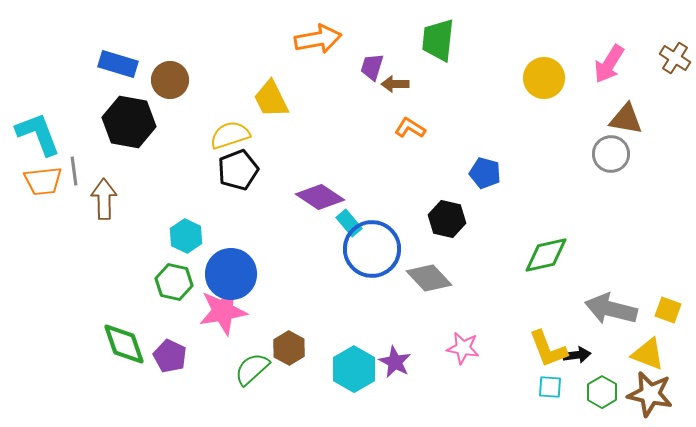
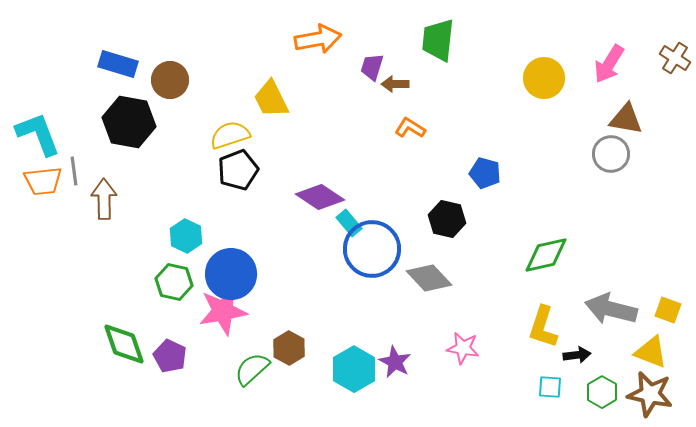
yellow L-shape at (548, 349): moved 5 px left, 22 px up; rotated 39 degrees clockwise
yellow triangle at (648, 354): moved 3 px right, 2 px up
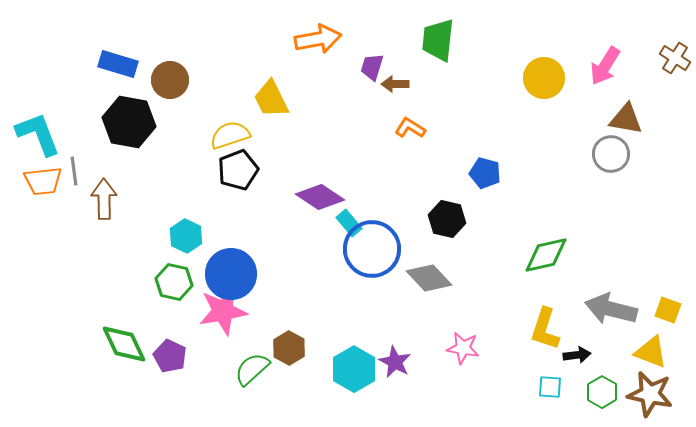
pink arrow at (609, 64): moved 4 px left, 2 px down
yellow L-shape at (543, 327): moved 2 px right, 2 px down
green diamond at (124, 344): rotated 6 degrees counterclockwise
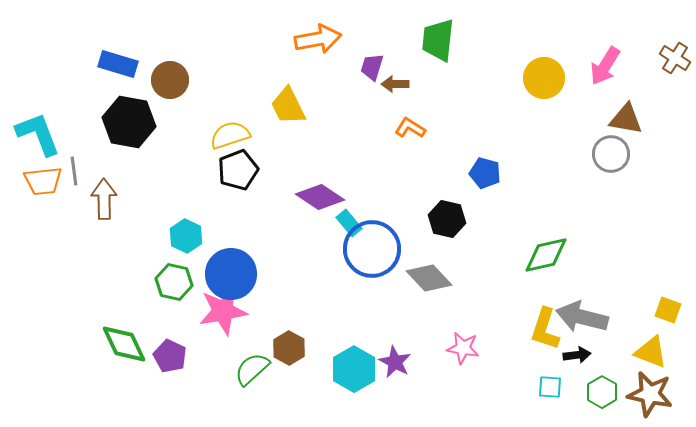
yellow trapezoid at (271, 99): moved 17 px right, 7 px down
gray arrow at (611, 309): moved 29 px left, 8 px down
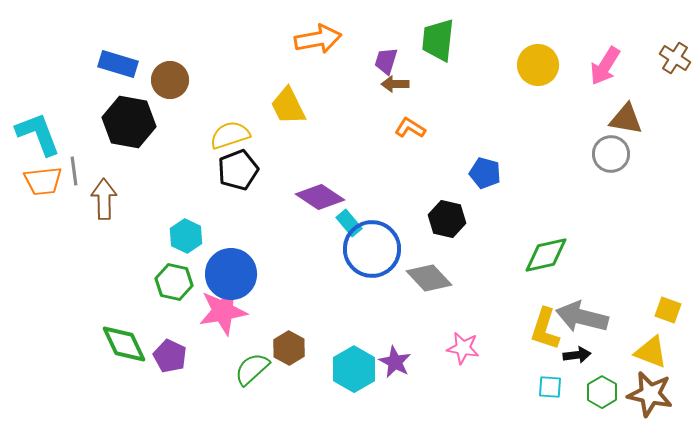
purple trapezoid at (372, 67): moved 14 px right, 6 px up
yellow circle at (544, 78): moved 6 px left, 13 px up
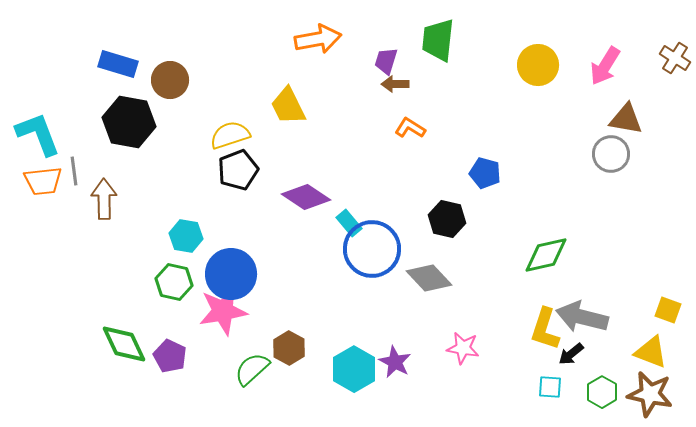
purple diamond at (320, 197): moved 14 px left
cyan hexagon at (186, 236): rotated 16 degrees counterclockwise
black arrow at (577, 355): moved 6 px left, 1 px up; rotated 148 degrees clockwise
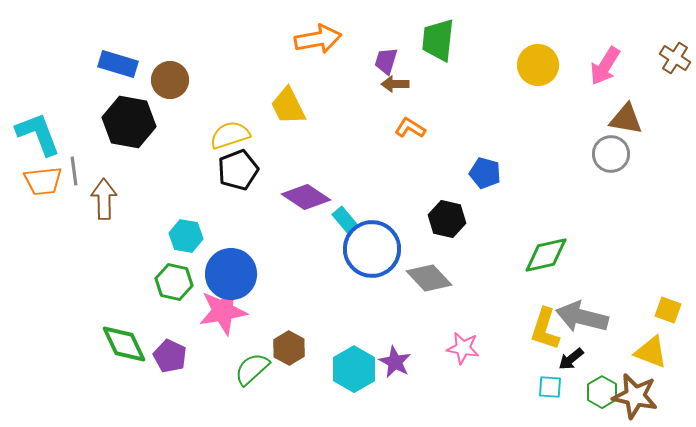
cyan rectangle at (349, 223): moved 4 px left, 3 px up
black arrow at (571, 354): moved 5 px down
brown star at (650, 394): moved 15 px left, 2 px down
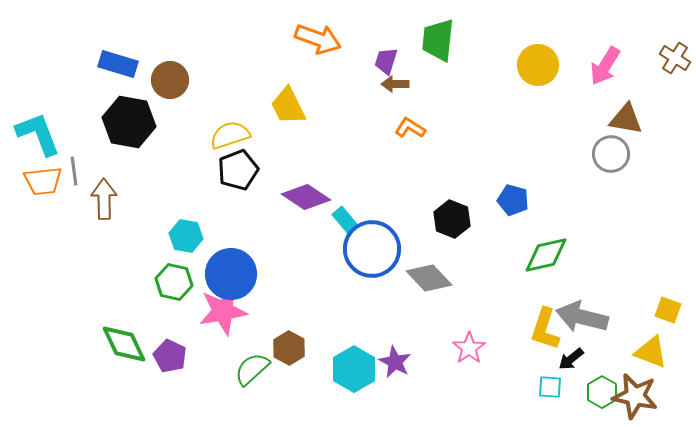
orange arrow at (318, 39): rotated 30 degrees clockwise
blue pentagon at (485, 173): moved 28 px right, 27 px down
black hexagon at (447, 219): moved 5 px right; rotated 9 degrees clockwise
pink star at (463, 348): moved 6 px right; rotated 28 degrees clockwise
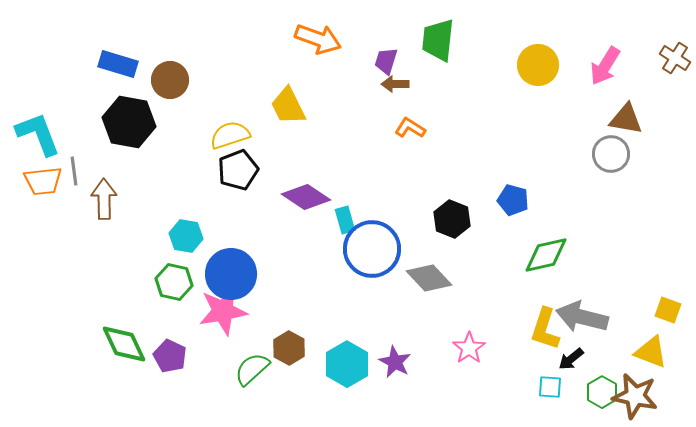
cyan rectangle at (345, 220): rotated 24 degrees clockwise
cyan hexagon at (354, 369): moved 7 px left, 5 px up
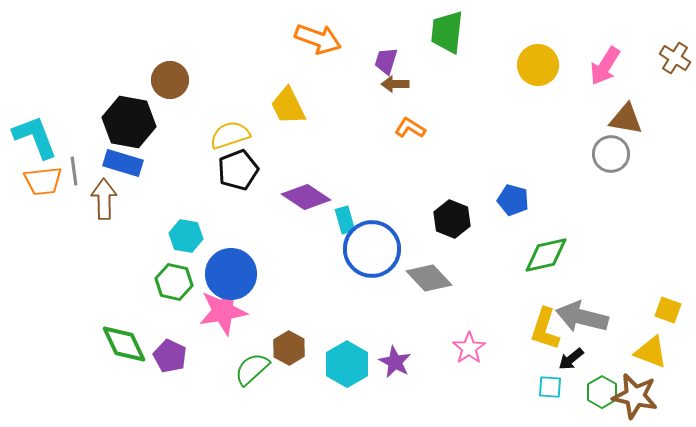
green trapezoid at (438, 40): moved 9 px right, 8 px up
blue rectangle at (118, 64): moved 5 px right, 99 px down
cyan L-shape at (38, 134): moved 3 px left, 3 px down
